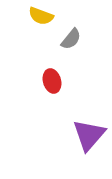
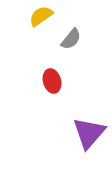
yellow semicircle: rotated 125 degrees clockwise
purple triangle: moved 2 px up
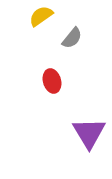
gray semicircle: moved 1 px right, 1 px up
purple triangle: rotated 12 degrees counterclockwise
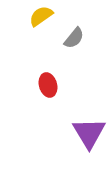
gray semicircle: moved 2 px right
red ellipse: moved 4 px left, 4 px down
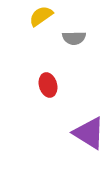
gray semicircle: rotated 50 degrees clockwise
purple triangle: rotated 27 degrees counterclockwise
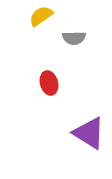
red ellipse: moved 1 px right, 2 px up
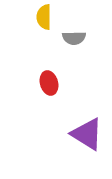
yellow semicircle: moved 3 px right, 1 px down; rotated 55 degrees counterclockwise
purple triangle: moved 2 px left, 1 px down
